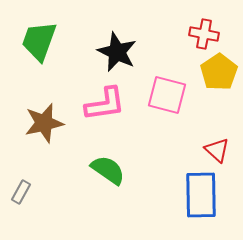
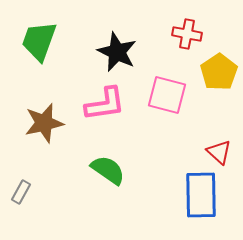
red cross: moved 17 px left
red triangle: moved 2 px right, 2 px down
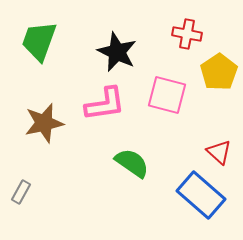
green semicircle: moved 24 px right, 7 px up
blue rectangle: rotated 48 degrees counterclockwise
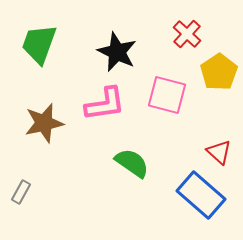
red cross: rotated 32 degrees clockwise
green trapezoid: moved 3 px down
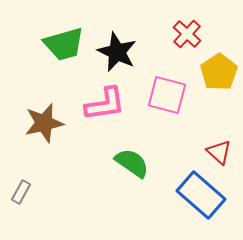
green trapezoid: moved 25 px right; rotated 126 degrees counterclockwise
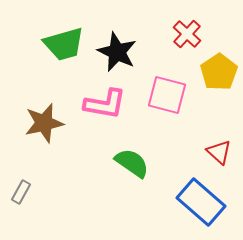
pink L-shape: rotated 18 degrees clockwise
blue rectangle: moved 7 px down
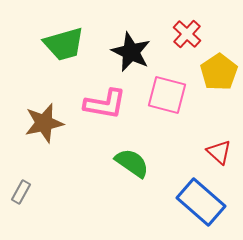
black star: moved 14 px right
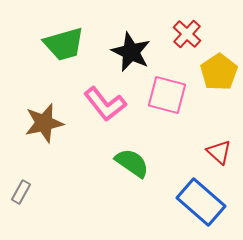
pink L-shape: rotated 42 degrees clockwise
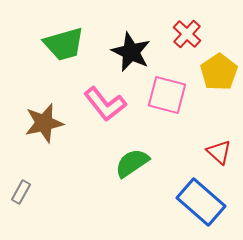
green semicircle: rotated 69 degrees counterclockwise
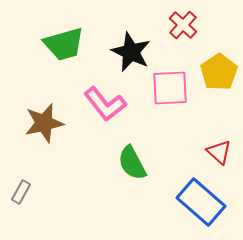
red cross: moved 4 px left, 9 px up
pink square: moved 3 px right, 7 px up; rotated 18 degrees counterclockwise
green semicircle: rotated 84 degrees counterclockwise
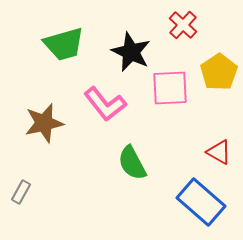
red triangle: rotated 12 degrees counterclockwise
